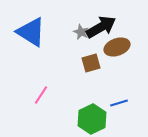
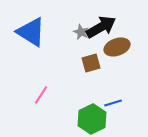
blue line: moved 6 px left
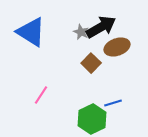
brown square: rotated 30 degrees counterclockwise
